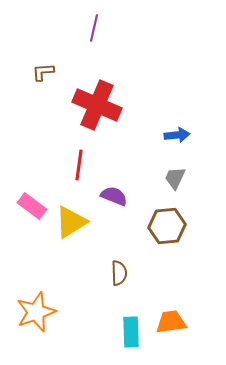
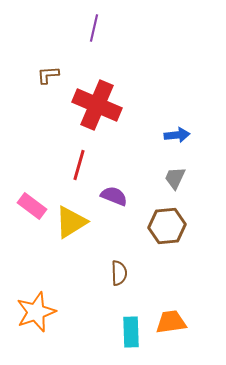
brown L-shape: moved 5 px right, 3 px down
red line: rotated 8 degrees clockwise
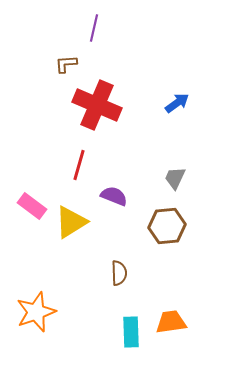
brown L-shape: moved 18 px right, 11 px up
blue arrow: moved 32 px up; rotated 30 degrees counterclockwise
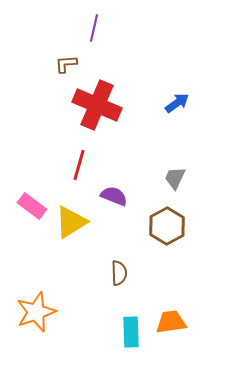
brown hexagon: rotated 24 degrees counterclockwise
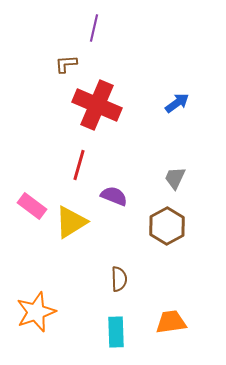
brown semicircle: moved 6 px down
cyan rectangle: moved 15 px left
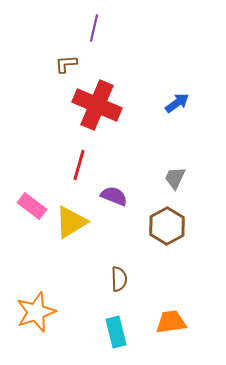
cyan rectangle: rotated 12 degrees counterclockwise
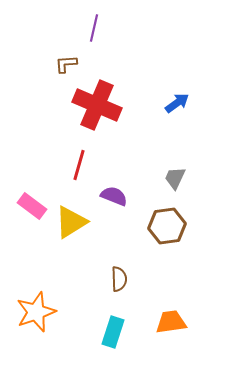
brown hexagon: rotated 21 degrees clockwise
cyan rectangle: moved 3 px left; rotated 32 degrees clockwise
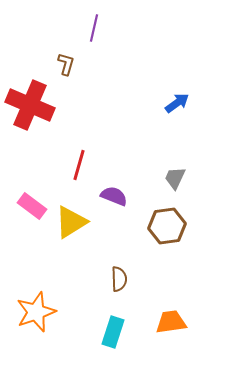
brown L-shape: rotated 110 degrees clockwise
red cross: moved 67 px left
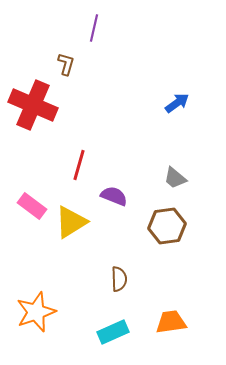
red cross: moved 3 px right
gray trapezoid: rotated 75 degrees counterclockwise
cyan rectangle: rotated 48 degrees clockwise
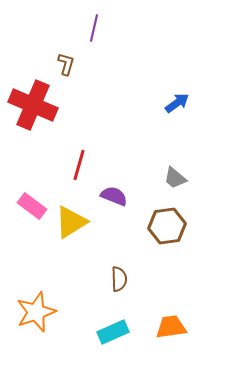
orange trapezoid: moved 5 px down
